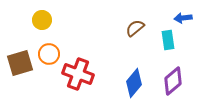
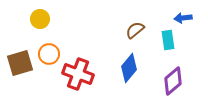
yellow circle: moved 2 px left, 1 px up
brown semicircle: moved 2 px down
blue diamond: moved 5 px left, 15 px up
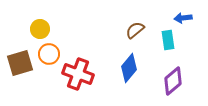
yellow circle: moved 10 px down
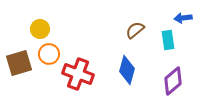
brown square: moved 1 px left
blue diamond: moved 2 px left, 2 px down; rotated 24 degrees counterclockwise
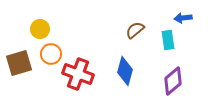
orange circle: moved 2 px right
blue diamond: moved 2 px left, 1 px down
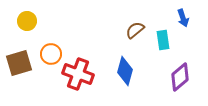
blue arrow: rotated 102 degrees counterclockwise
yellow circle: moved 13 px left, 8 px up
cyan rectangle: moved 5 px left
purple diamond: moved 7 px right, 4 px up
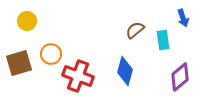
red cross: moved 2 px down
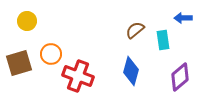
blue arrow: rotated 108 degrees clockwise
blue diamond: moved 6 px right
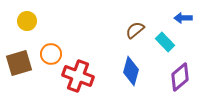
cyan rectangle: moved 2 px right, 2 px down; rotated 36 degrees counterclockwise
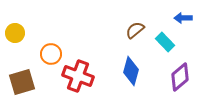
yellow circle: moved 12 px left, 12 px down
brown square: moved 3 px right, 19 px down
